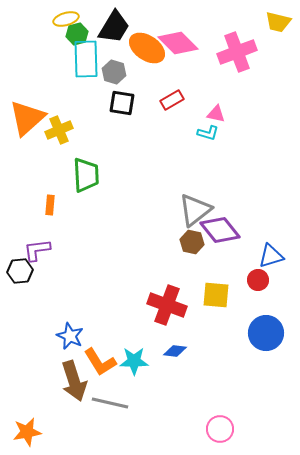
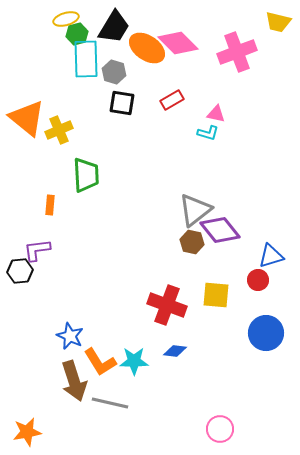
orange triangle: rotated 39 degrees counterclockwise
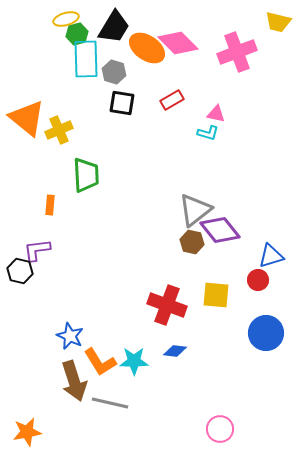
black hexagon: rotated 20 degrees clockwise
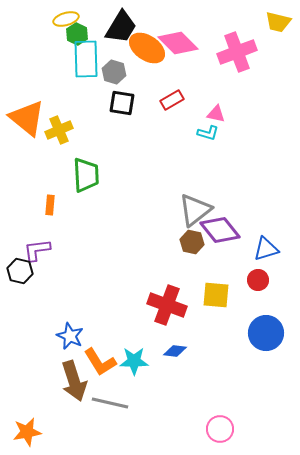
black trapezoid: moved 7 px right
green hexagon: rotated 20 degrees counterclockwise
blue triangle: moved 5 px left, 7 px up
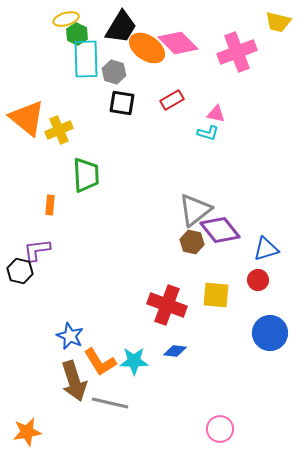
blue circle: moved 4 px right
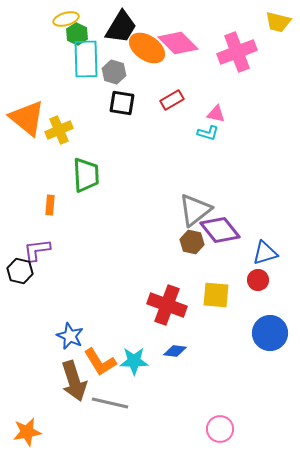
blue triangle: moved 1 px left, 4 px down
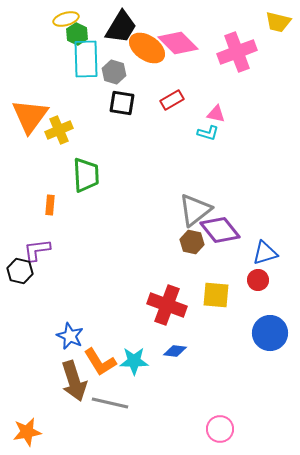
orange triangle: moved 3 px right, 2 px up; rotated 27 degrees clockwise
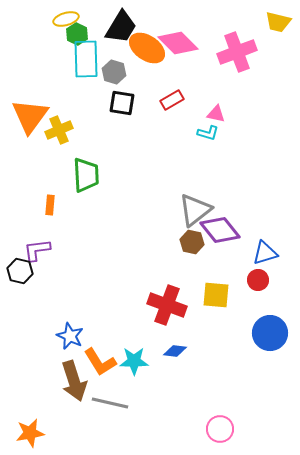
orange star: moved 3 px right, 1 px down
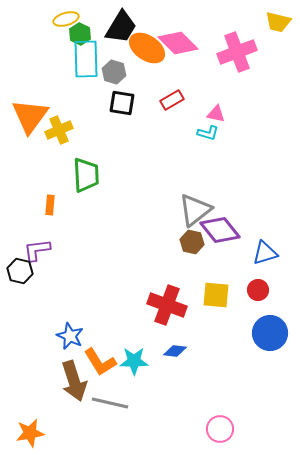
green hexagon: moved 3 px right
red circle: moved 10 px down
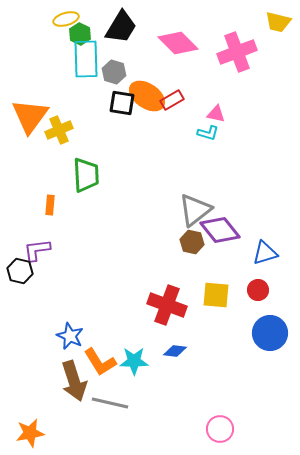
orange ellipse: moved 48 px down
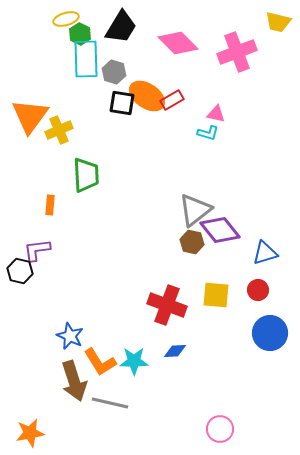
blue diamond: rotated 10 degrees counterclockwise
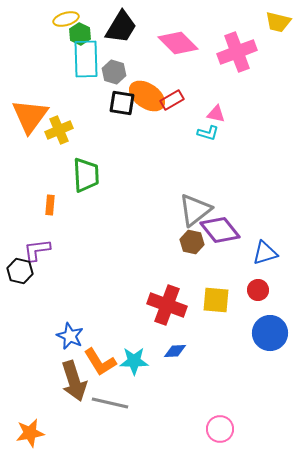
yellow square: moved 5 px down
